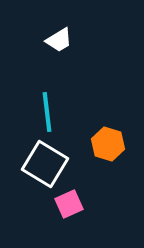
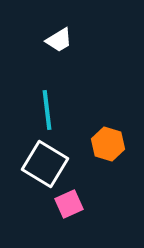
cyan line: moved 2 px up
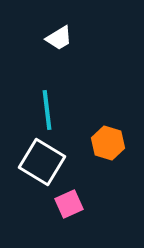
white trapezoid: moved 2 px up
orange hexagon: moved 1 px up
white square: moved 3 px left, 2 px up
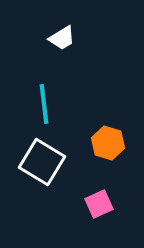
white trapezoid: moved 3 px right
cyan line: moved 3 px left, 6 px up
pink square: moved 30 px right
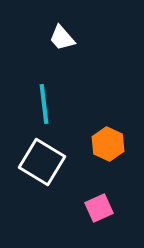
white trapezoid: rotated 80 degrees clockwise
orange hexagon: moved 1 px down; rotated 8 degrees clockwise
pink square: moved 4 px down
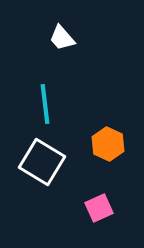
cyan line: moved 1 px right
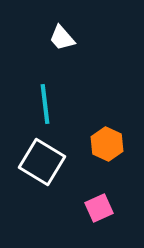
orange hexagon: moved 1 px left
